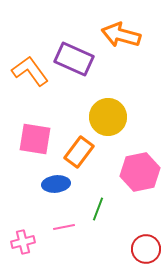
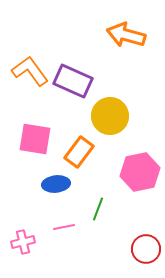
orange arrow: moved 5 px right
purple rectangle: moved 1 px left, 22 px down
yellow circle: moved 2 px right, 1 px up
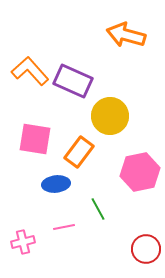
orange L-shape: rotated 6 degrees counterclockwise
green line: rotated 50 degrees counterclockwise
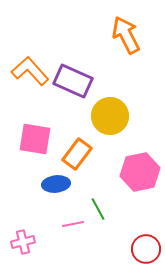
orange arrow: rotated 48 degrees clockwise
orange rectangle: moved 2 px left, 2 px down
pink line: moved 9 px right, 3 px up
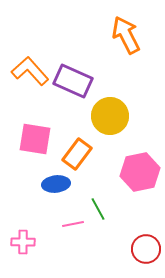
pink cross: rotated 15 degrees clockwise
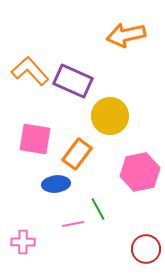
orange arrow: rotated 75 degrees counterclockwise
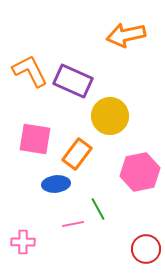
orange L-shape: rotated 15 degrees clockwise
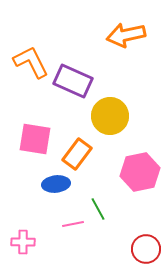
orange L-shape: moved 1 px right, 9 px up
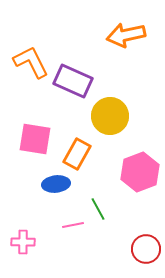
orange rectangle: rotated 8 degrees counterclockwise
pink hexagon: rotated 9 degrees counterclockwise
pink line: moved 1 px down
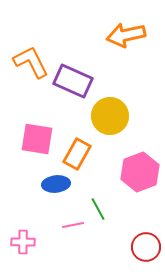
pink square: moved 2 px right
red circle: moved 2 px up
